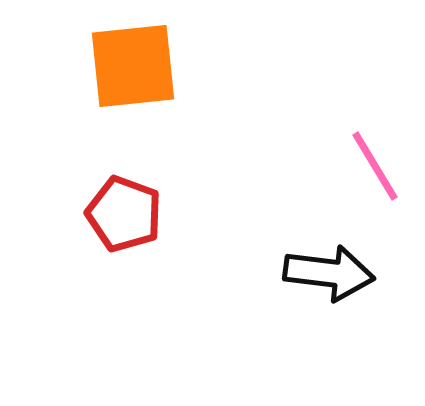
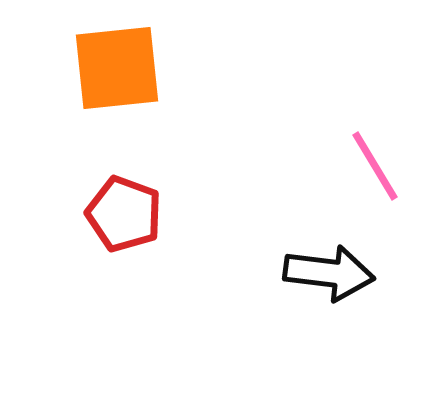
orange square: moved 16 px left, 2 px down
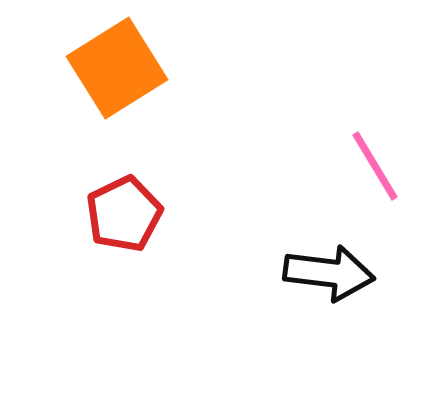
orange square: rotated 26 degrees counterclockwise
red pentagon: rotated 26 degrees clockwise
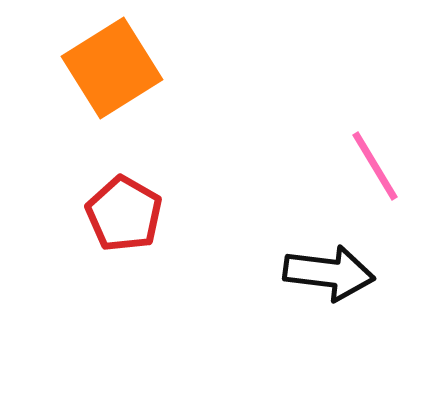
orange square: moved 5 px left
red pentagon: rotated 16 degrees counterclockwise
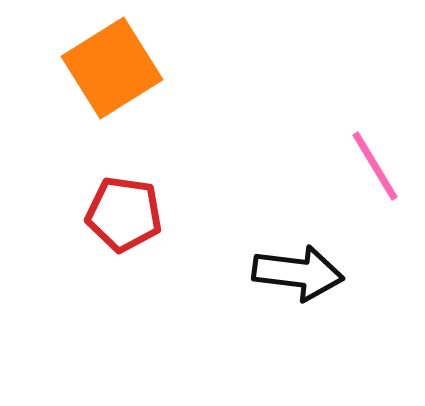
red pentagon: rotated 22 degrees counterclockwise
black arrow: moved 31 px left
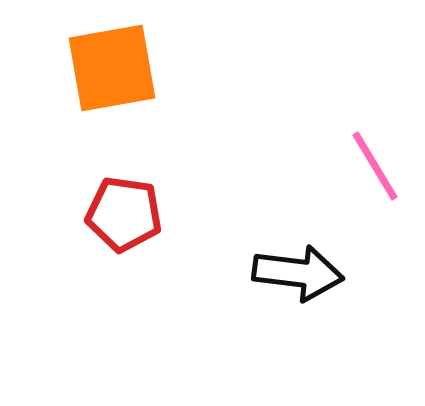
orange square: rotated 22 degrees clockwise
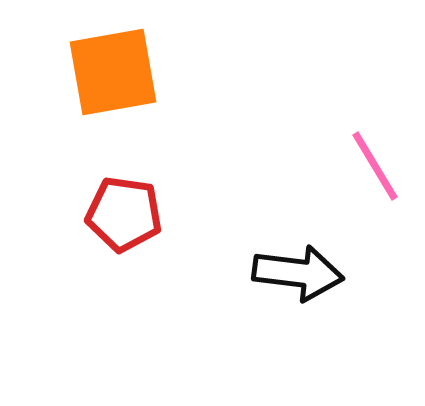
orange square: moved 1 px right, 4 px down
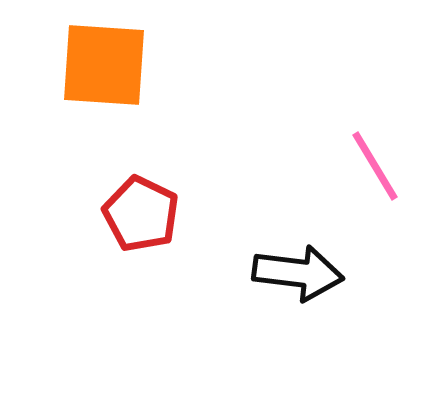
orange square: moved 9 px left, 7 px up; rotated 14 degrees clockwise
red pentagon: moved 17 px right; rotated 18 degrees clockwise
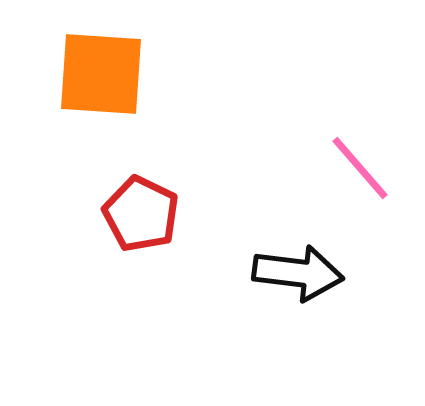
orange square: moved 3 px left, 9 px down
pink line: moved 15 px left, 2 px down; rotated 10 degrees counterclockwise
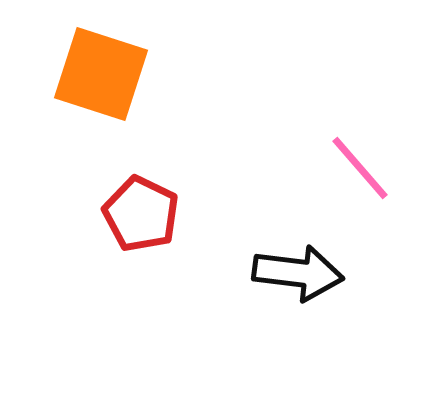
orange square: rotated 14 degrees clockwise
